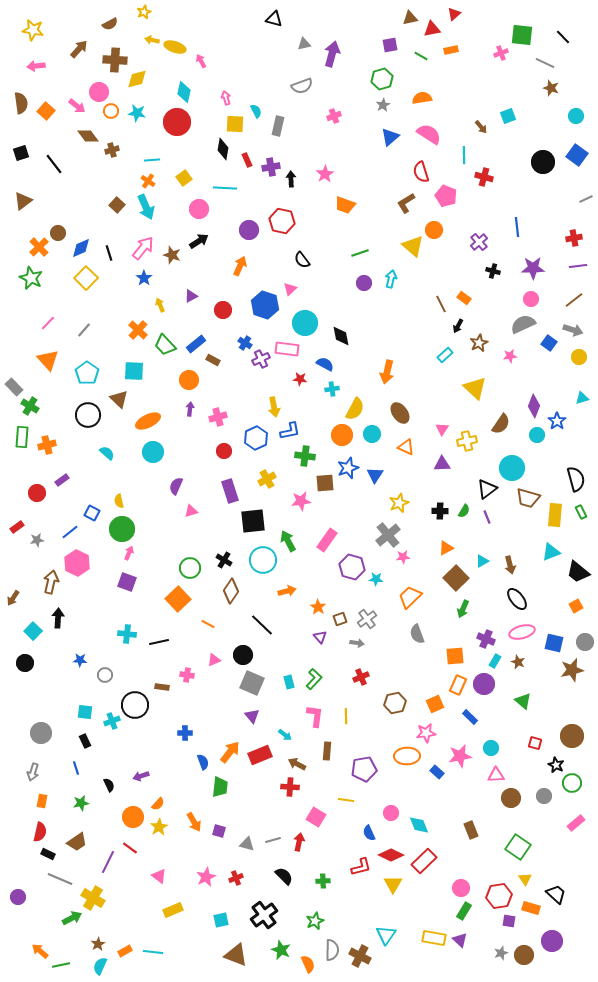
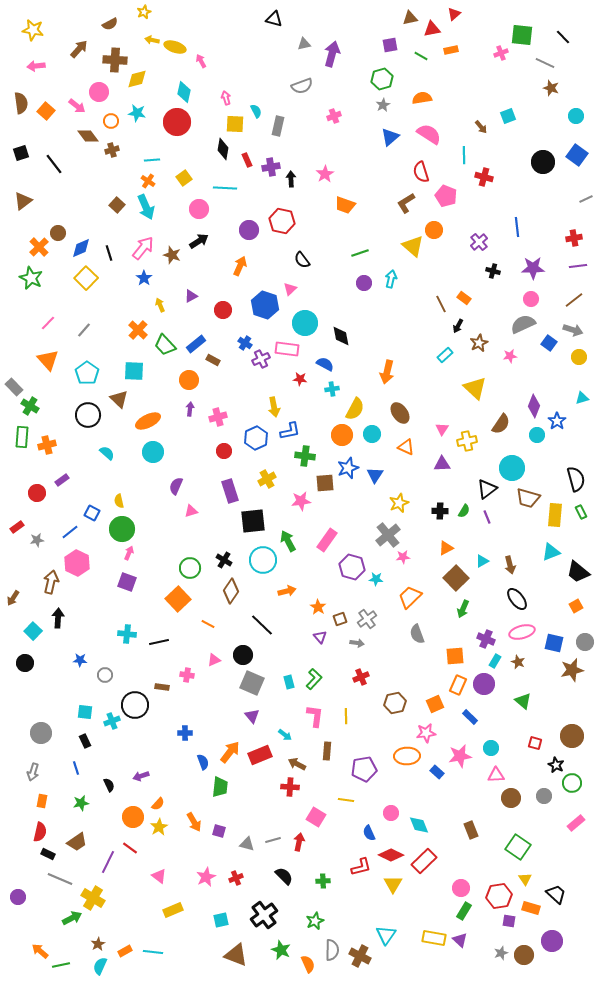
orange circle at (111, 111): moved 10 px down
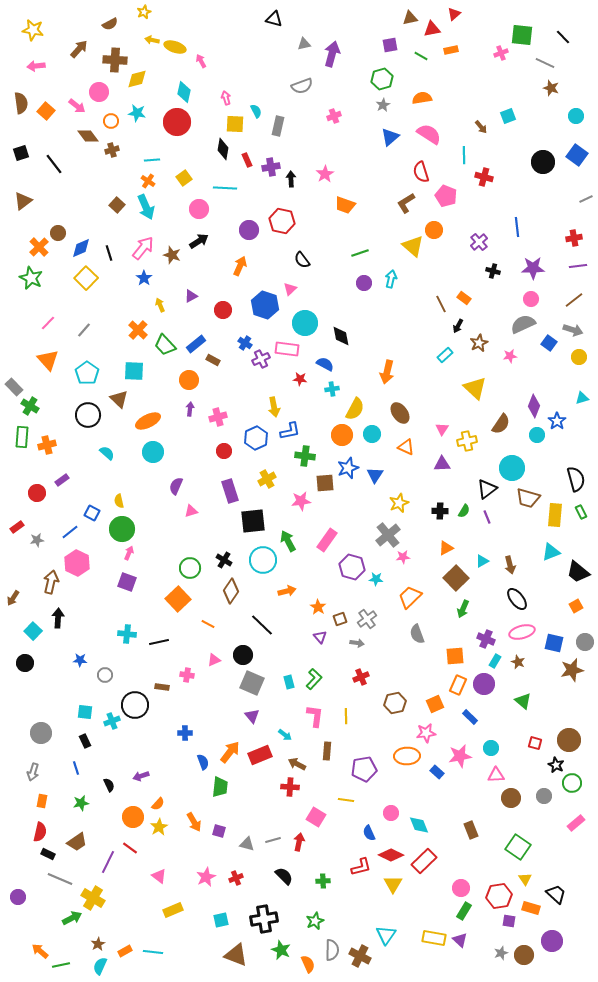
brown circle at (572, 736): moved 3 px left, 4 px down
black cross at (264, 915): moved 4 px down; rotated 28 degrees clockwise
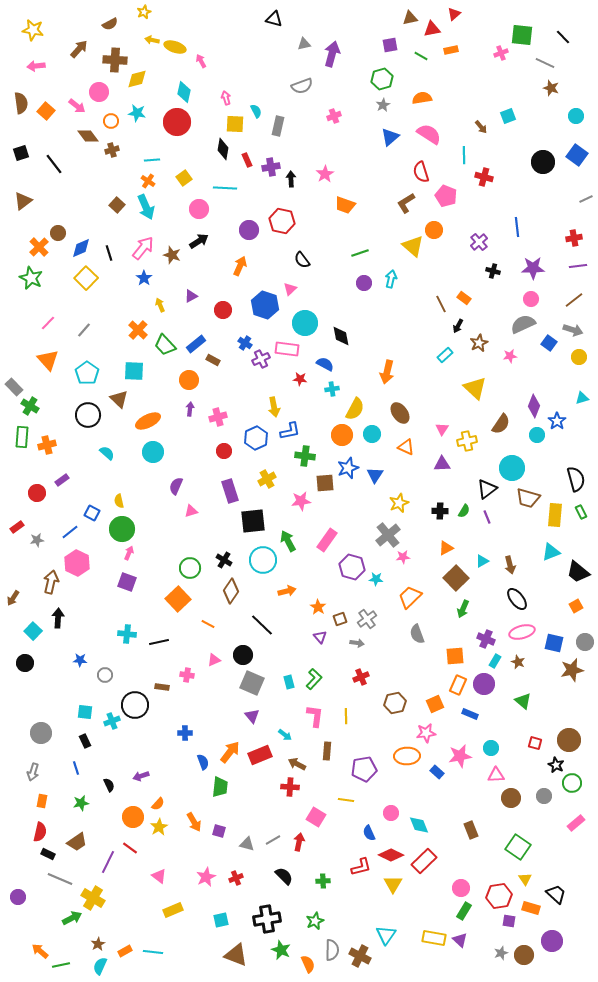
blue rectangle at (470, 717): moved 3 px up; rotated 21 degrees counterclockwise
gray line at (273, 840): rotated 14 degrees counterclockwise
black cross at (264, 919): moved 3 px right
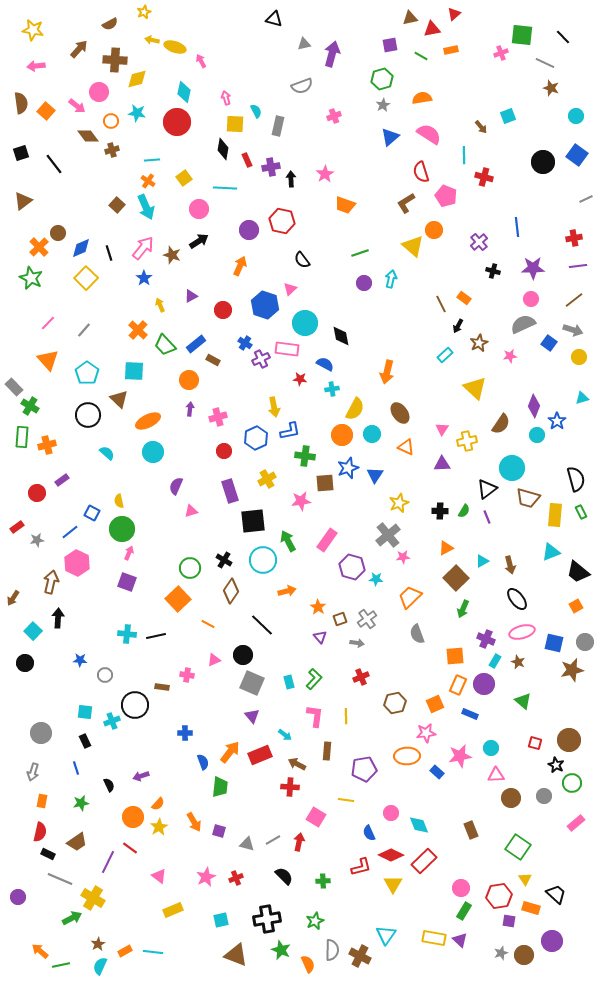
black line at (159, 642): moved 3 px left, 6 px up
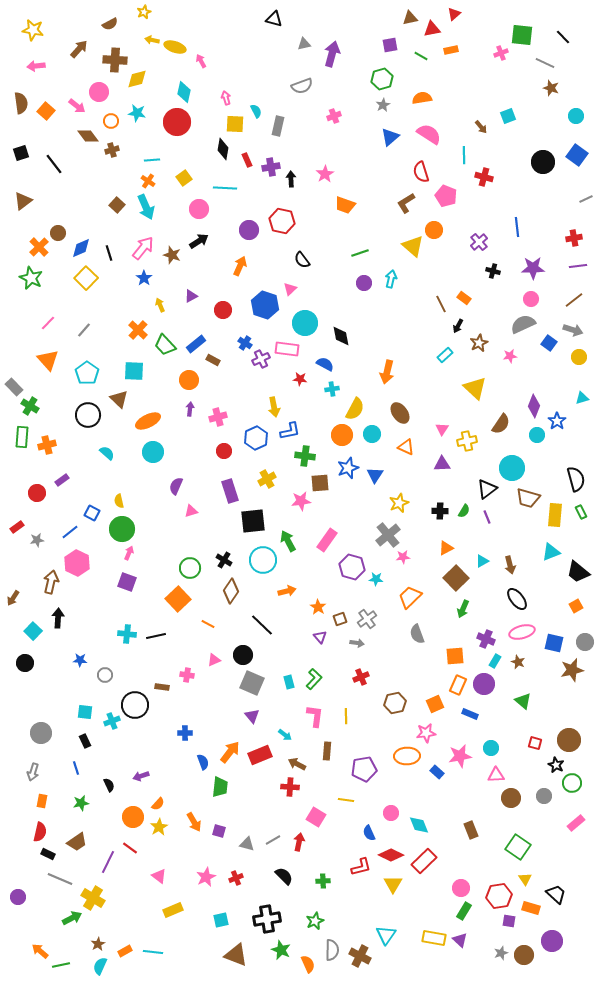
brown square at (325, 483): moved 5 px left
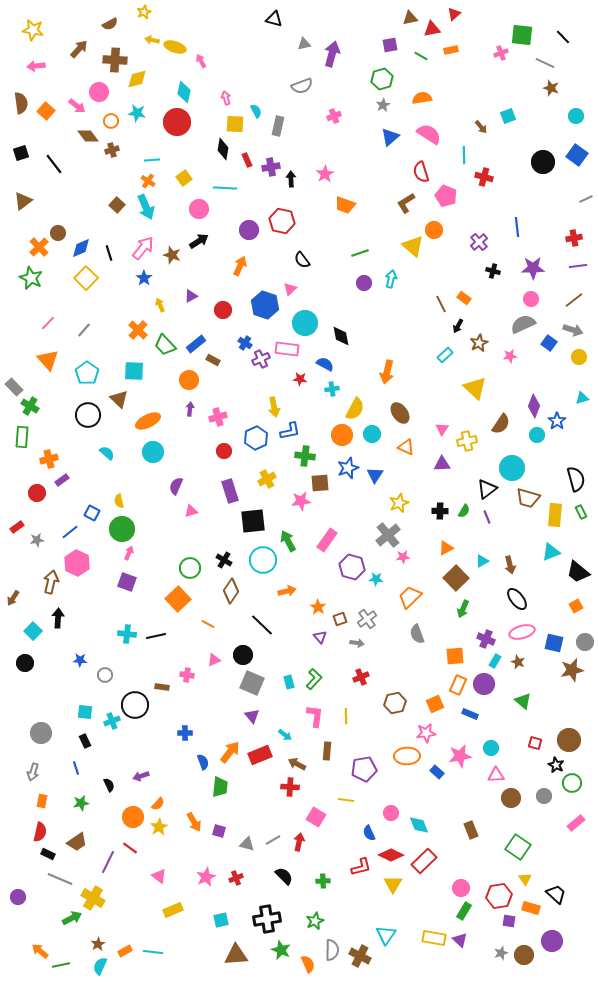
orange cross at (47, 445): moved 2 px right, 14 px down
brown triangle at (236, 955): rotated 25 degrees counterclockwise
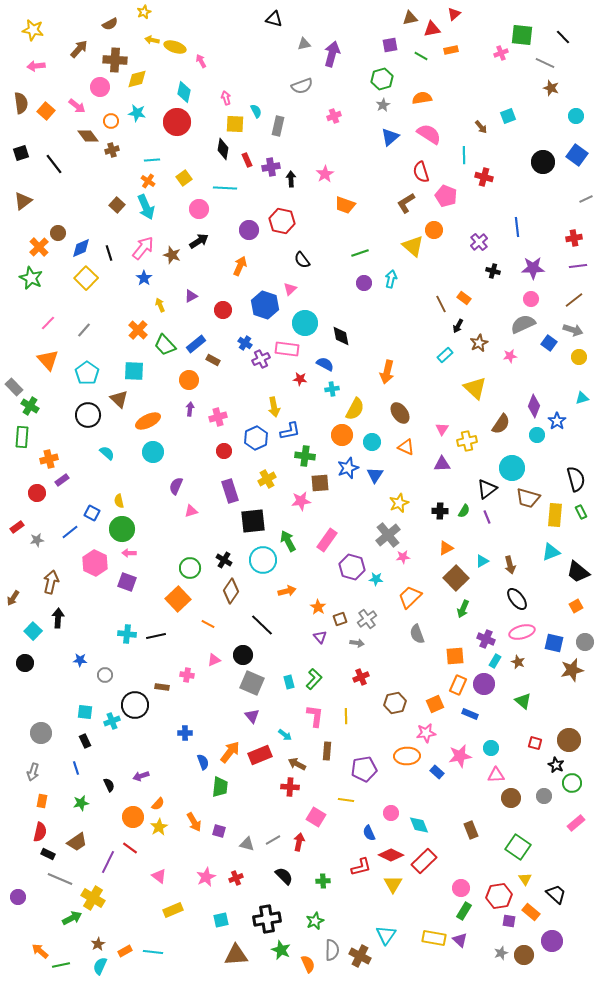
pink circle at (99, 92): moved 1 px right, 5 px up
cyan circle at (372, 434): moved 8 px down
pink arrow at (129, 553): rotated 112 degrees counterclockwise
pink hexagon at (77, 563): moved 18 px right
orange rectangle at (531, 908): moved 4 px down; rotated 24 degrees clockwise
